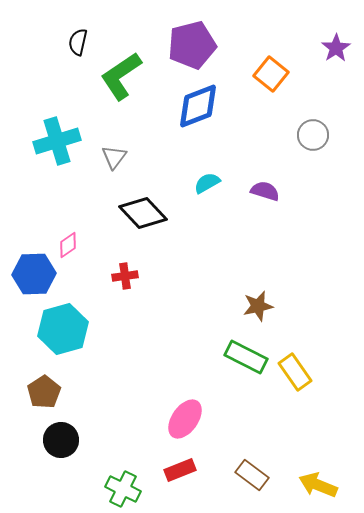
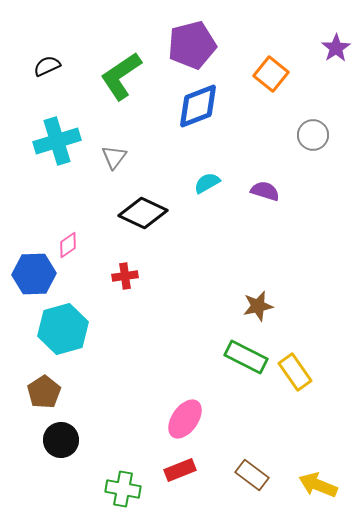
black semicircle: moved 31 px left, 24 px down; rotated 52 degrees clockwise
black diamond: rotated 21 degrees counterclockwise
green cross: rotated 16 degrees counterclockwise
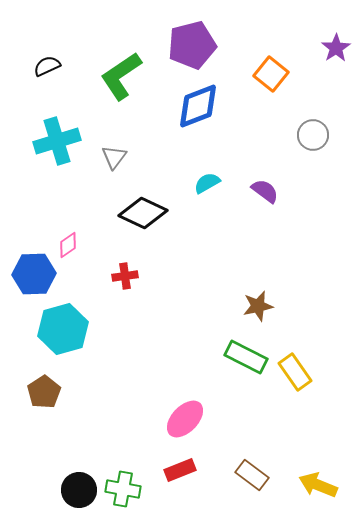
purple semicircle: rotated 20 degrees clockwise
pink ellipse: rotated 9 degrees clockwise
black circle: moved 18 px right, 50 px down
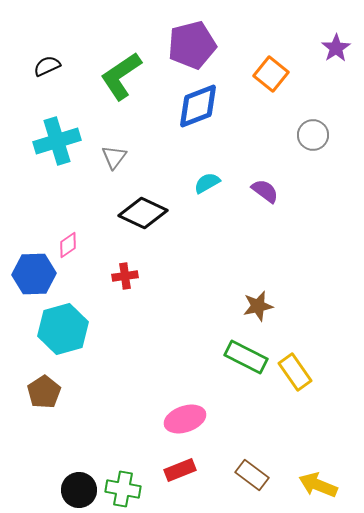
pink ellipse: rotated 27 degrees clockwise
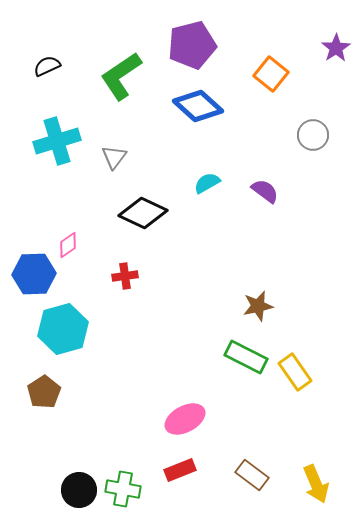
blue diamond: rotated 63 degrees clockwise
pink ellipse: rotated 9 degrees counterclockwise
yellow arrow: moved 2 px left, 1 px up; rotated 135 degrees counterclockwise
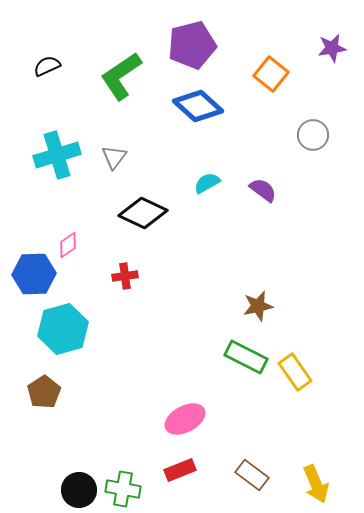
purple star: moved 4 px left; rotated 24 degrees clockwise
cyan cross: moved 14 px down
purple semicircle: moved 2 px left, 1 px up
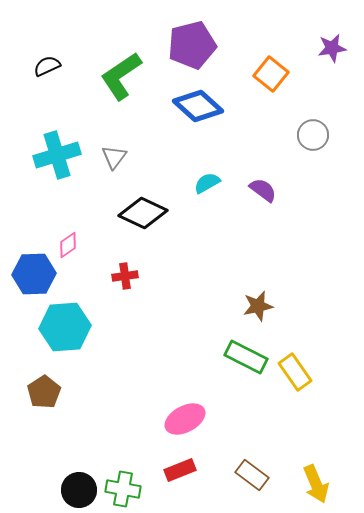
cyan hexagon: moved 2 px right, 2 px up; rotated 12 degrees clockwise
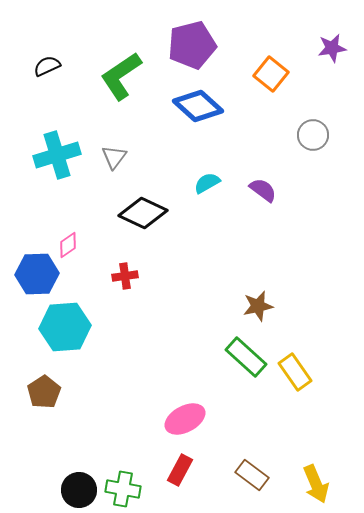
blue hexagon: moved 3 px right
green rectangle: rotated 15 degrees clockwise
red rectangle: rotated 40 degrees counterclockwise
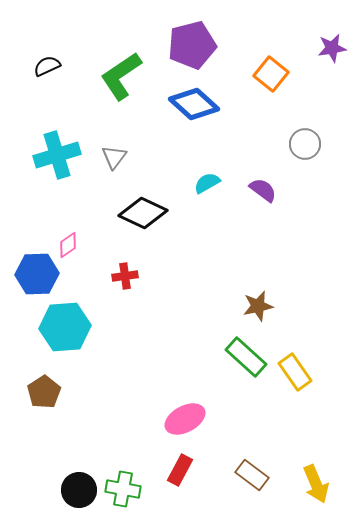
blue diamond: moved 4 px left, 2 px up
gray circle: moved 8 px left, 9 px down
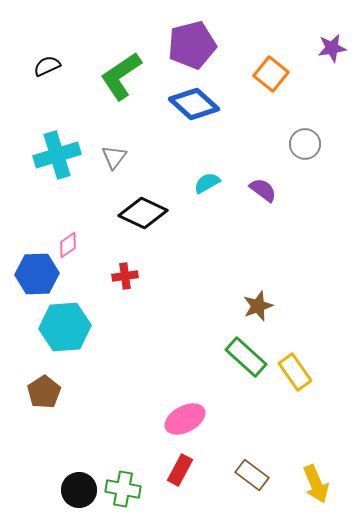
brown star: rotated 8 degrees counterclockwise
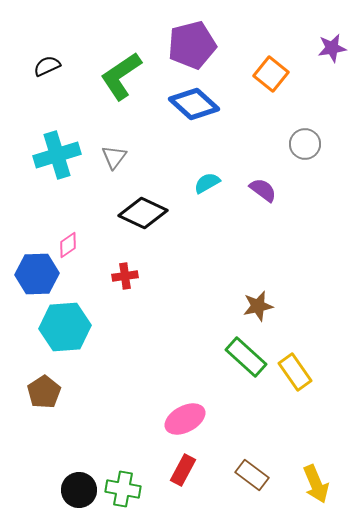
brown star: rotated 8 degrees clockwise
red rectangle: moved 3 px right
